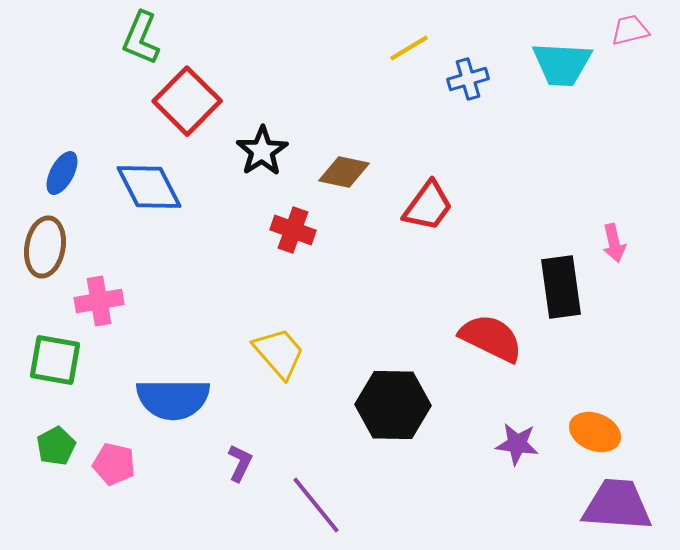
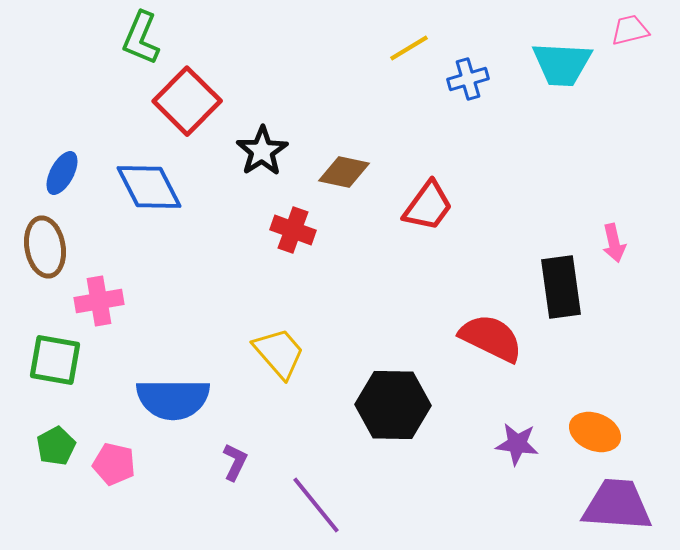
brown ellipse: rotated 20 degrees counterclockwise
purple L-shape: moved 5 px left, 1 px up
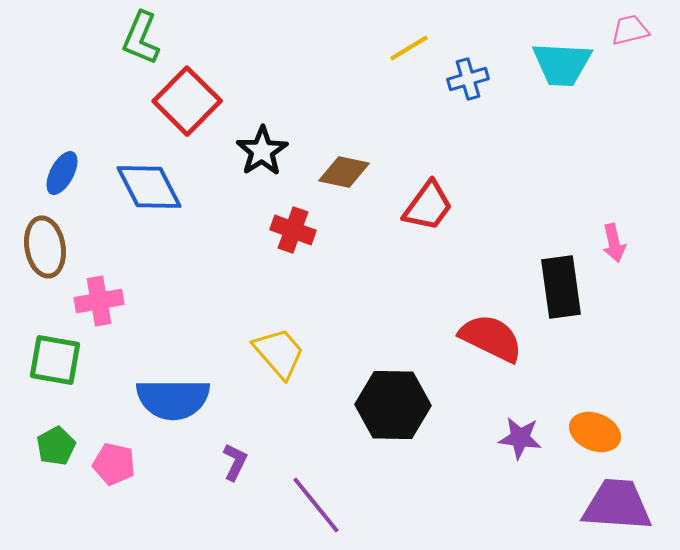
purple star: moved 3 px right, 6 px up
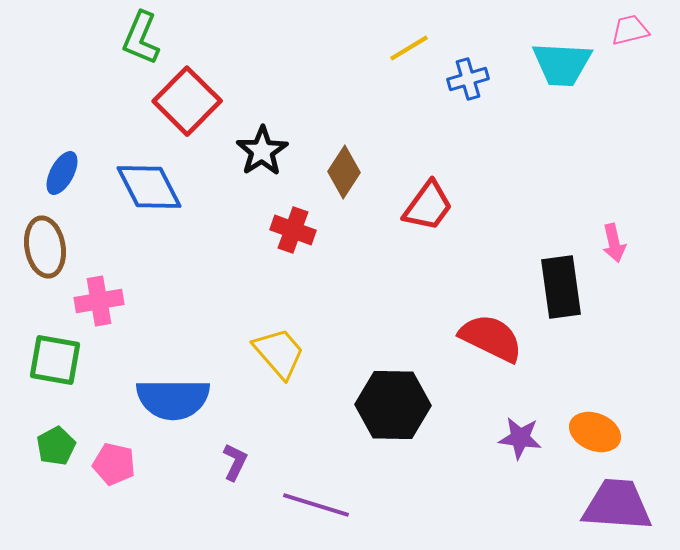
brown diamond: rotated 69 degrees counterclockwise
purple line: rotated 34 degrees counterclockwise
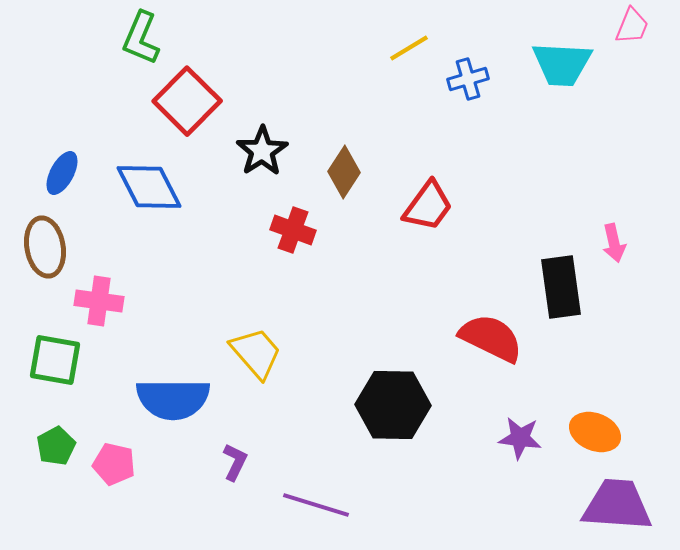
pink trapezoid: moved 2 px right, 4 px up; rotated 126 degrees clockwise
pink cross: rotated 18 degrees clockwise
yellow trapezoid: moved 23 px left
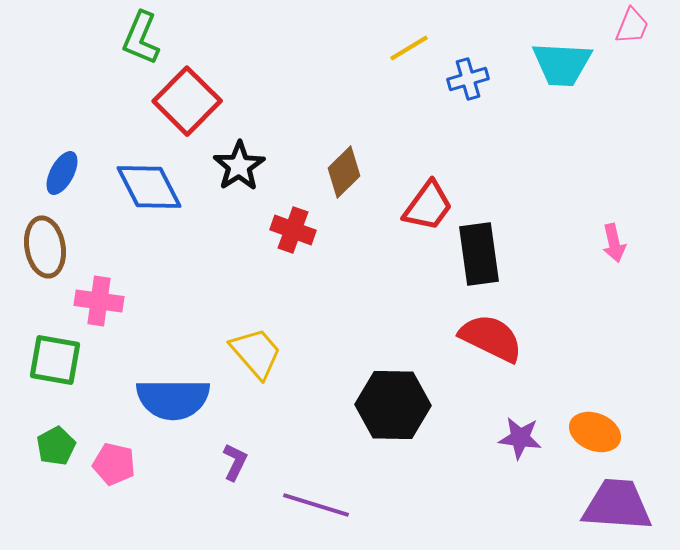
black star: moved 23 px left, 15 px down
brown diamond: rotated 12 degrees clockwise
black rectangle: moved 82 px left, 33 px up
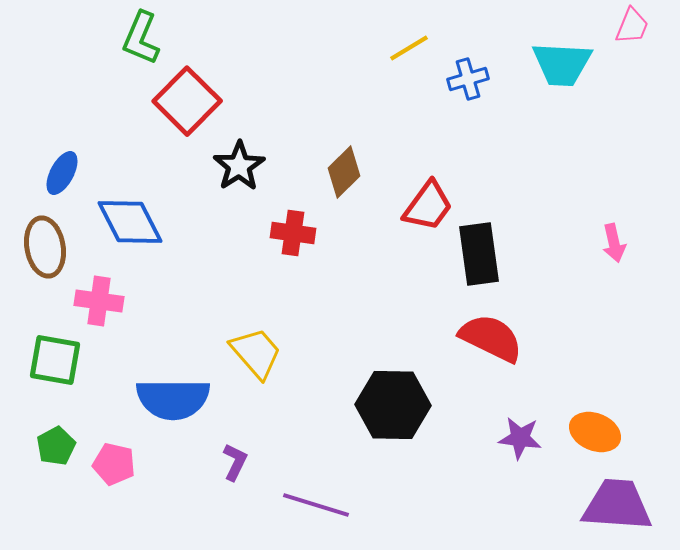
blue diamond: moved 19 px left, 35 px down
red cross: moved 3 px down; rotated 12 degrees counterclockwise
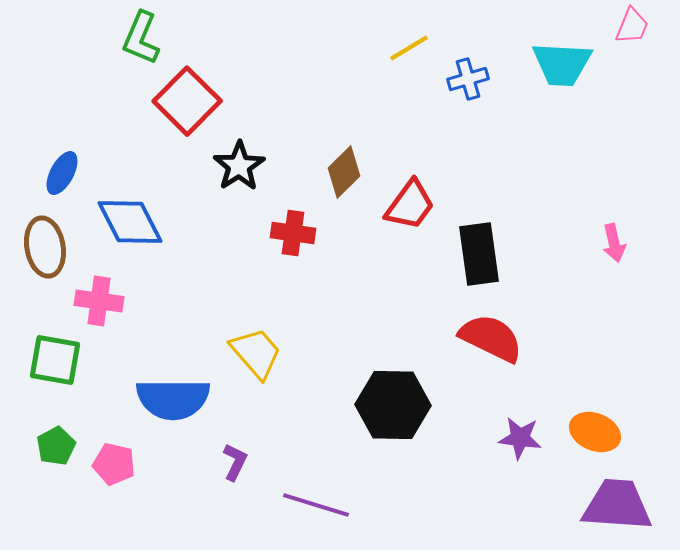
red trapezoid: moved 18 px left, 1 px up
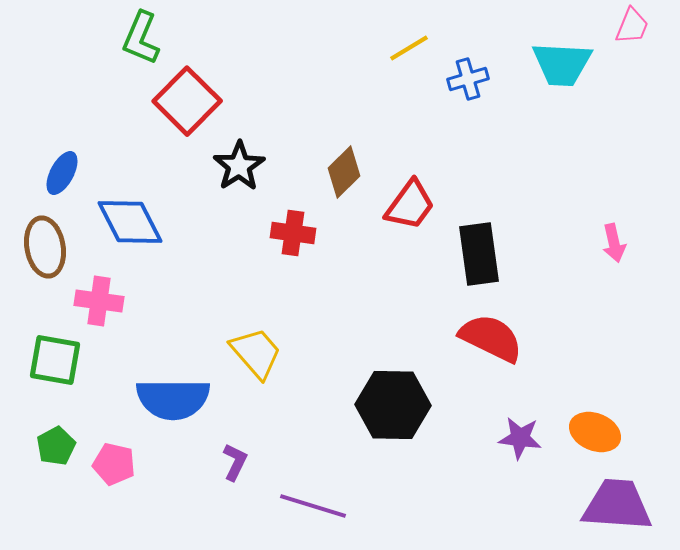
purple line: moved 3 px left, 1 px down
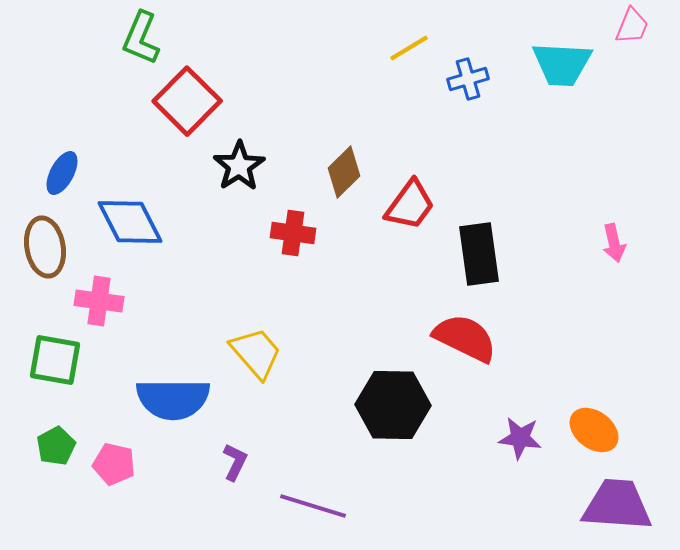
red semicircle: moved 26 px left
orange ellipse: moved 1 px left, 2 px up; rotated 15 degrees clockwise
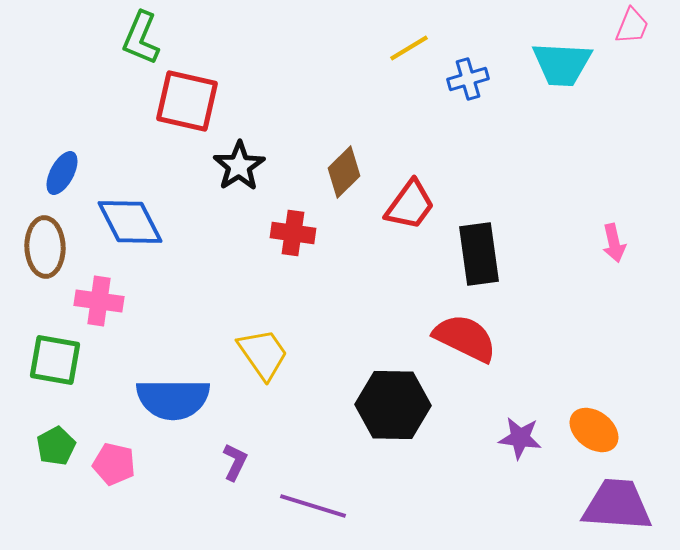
red square: rotated 32 degrees counterclockwise
brown ellipse: rotated 8 degrees clockwise
yellow trapezoid: moved 7 px right, 1 px down; rotated 6 degrees clockwise
